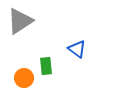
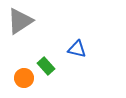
blue triangle: rotated 24 degrees counterclockwise
green rectangle: rotated 36 degrees counterclockwise
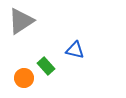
gray triangle: moved 1 px right
blue triangle: moved 2 px left, 1 px down
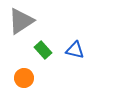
green rectangle: moved 3 px left, 16 px up
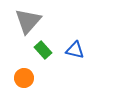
gray triangle: moved 7 px right; rotated 16 degrees counterclockwise
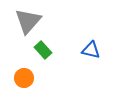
blue triangle: moved 16 px right
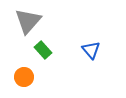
blue triangle: rotated 36 degrees clockwise
orange circle: moved 1 px up
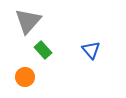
orange circle: moved 1 px right
